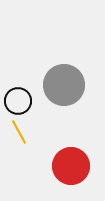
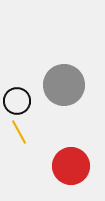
black circle: moved 1 px left
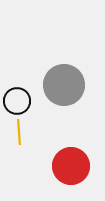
yellow line: rotated 25 degrees clockwise
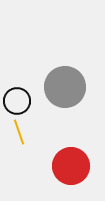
gray circle: moved 1 px right, 2 px down
yellow line: rotated 15 degrees counterclockwise
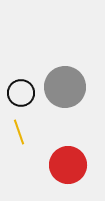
black circle: moved 4 px right, 8 px up
red circle: moved 3 px left, 1 px up
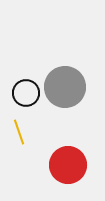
black circle: moved 5 px right
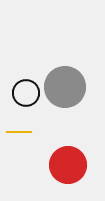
yellow line: rotated 70 degrees counterclockwise
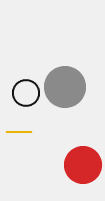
red circle: moved 15 px right
